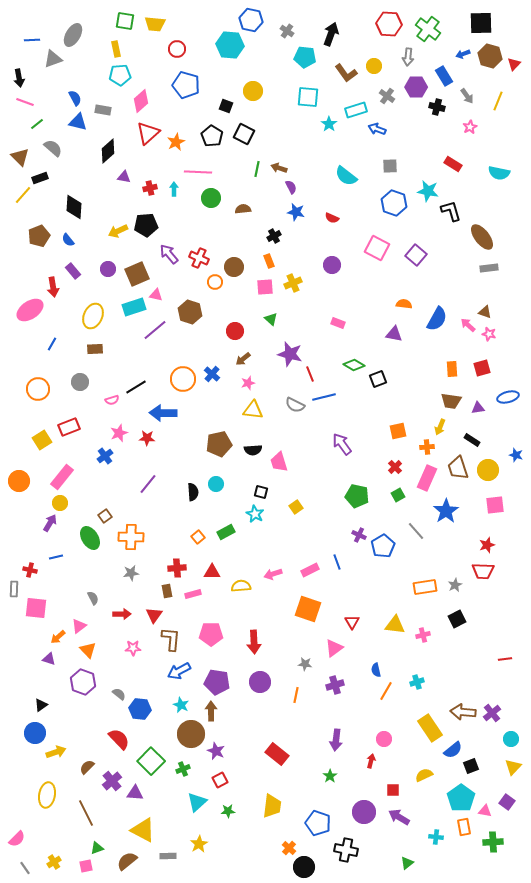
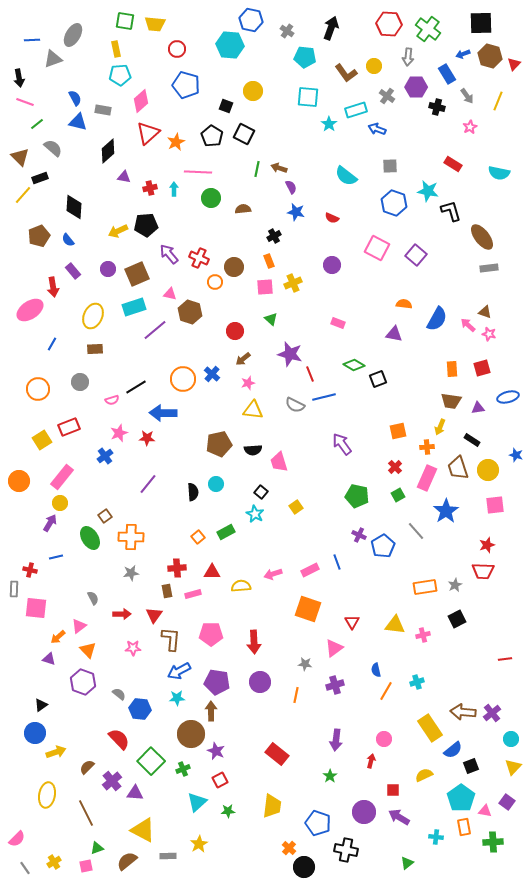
black arrow at (331, 34): moved 6 px up
blue rectangle at (444, 76): moved 3 px right, 2 px up
pink triangle at (156, 295): moved 14 px right, 1 px up
black square at (261, 492): rotated 24 degrees clockwise
cyan star at (181, 705): moved 4 px left, 7 px up; rotated 28 degrees counterclockwise
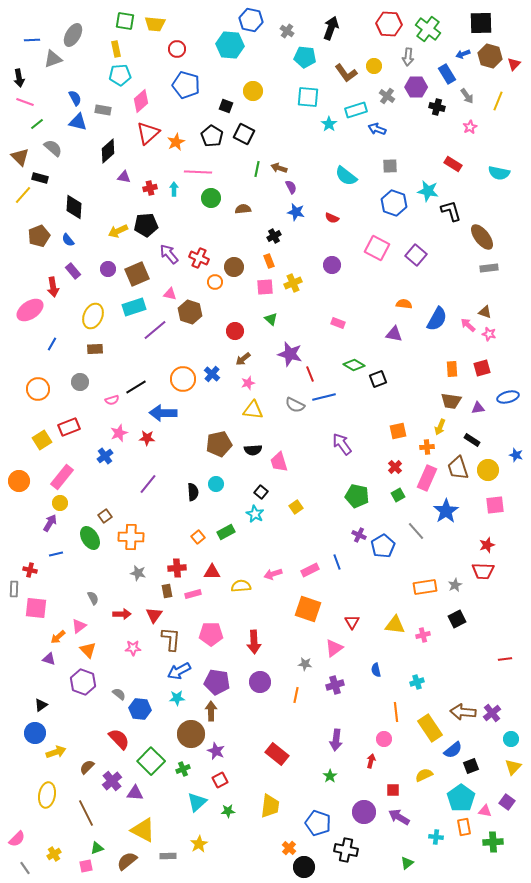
black rectangle at (40, 178): rotated 35 degrees clockwise
blue line at (56, 557): moved 3 px up
gray star at (131, 573): moved 7 px right; rotated 21 degrees clockwise
orange line at (386, 691): moved 10 px right, 21 px down; rotated 36 degrees counterclockwise
yellow trapezoid at (272, 806): moved 2 px left
yellow cross at (54, 862): moved 8 px up
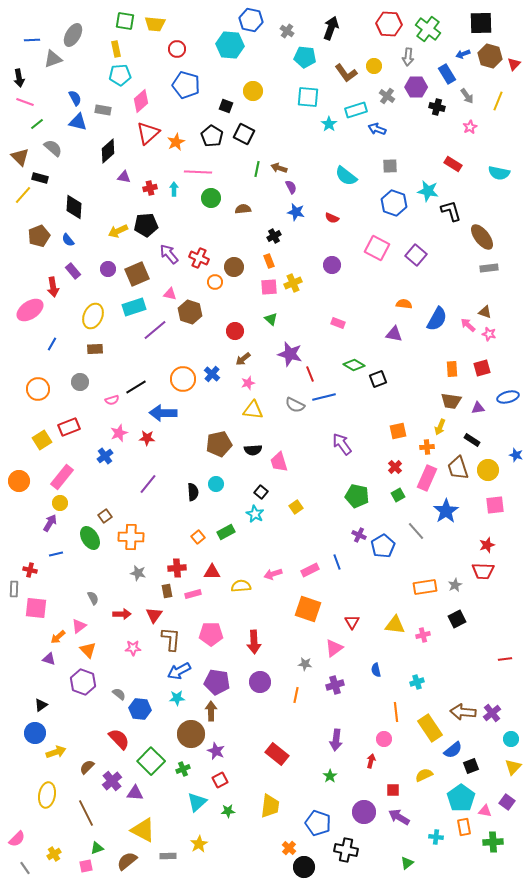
pink square at (265, 287): moved 4 px right
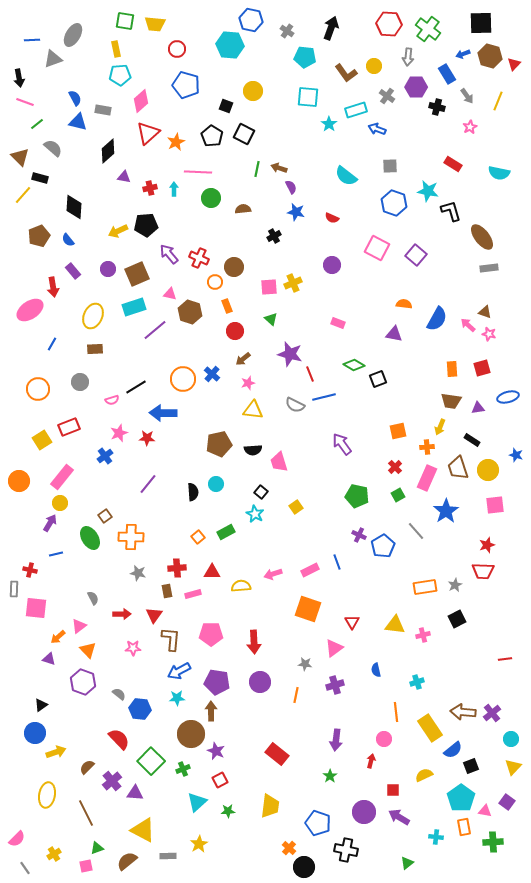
orange rectangle at (269, 261): moved 42 px left, 45 px down
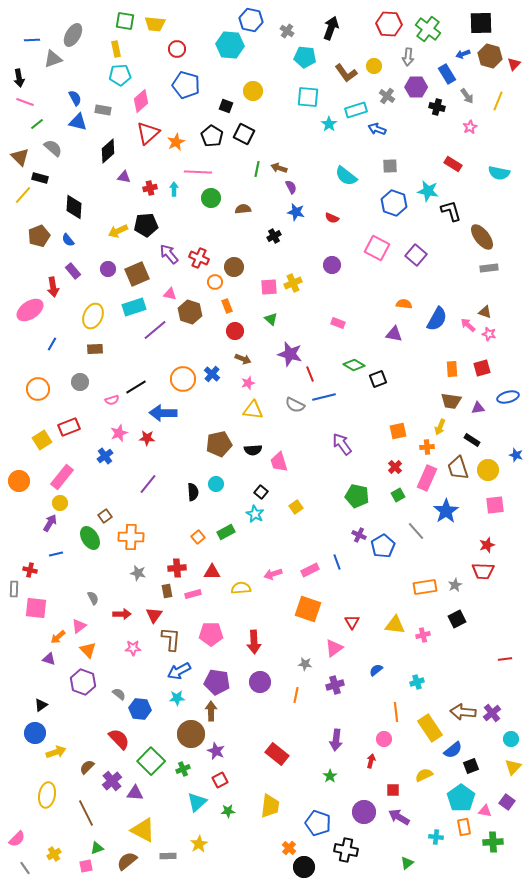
brown arrow at (243, 359): rotated 119 degrees counterclockwise
yellow semicircle at (241, 586): moved 2 px down
blue semicircle at (376, 670): rotated 64 degrees clockwise
